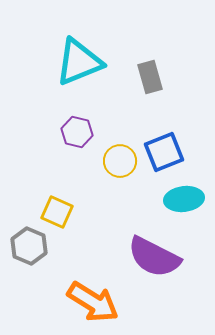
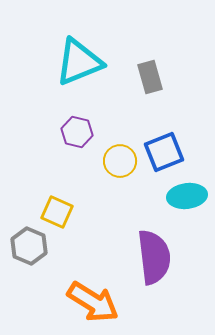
cyan ellipse: moved 3 px right, 3 px up
purple semicircle: rotated 124 degrees counterclockwise
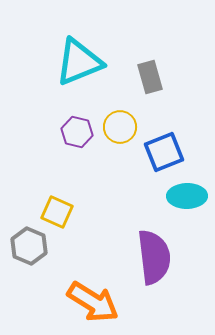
yellow circle: moved 34 px up
cyan ellipse: rotated 6 degrees clockwise
